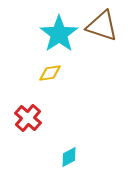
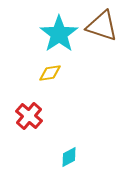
red cross: moved 1 px right, 2 px up
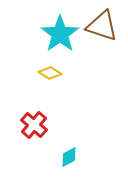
cyan star: moved 1 px right
yellow diamond: rotated 40 degrees clockwise
red cross: moved 5 px right, 9 px down
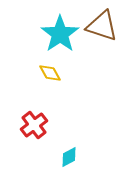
yellow diamond: rotated 30 degrees clockwise
red cross: rotated 12 degrees clockwise
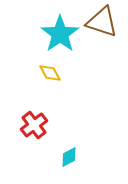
brown triangle: moved 4 px up
